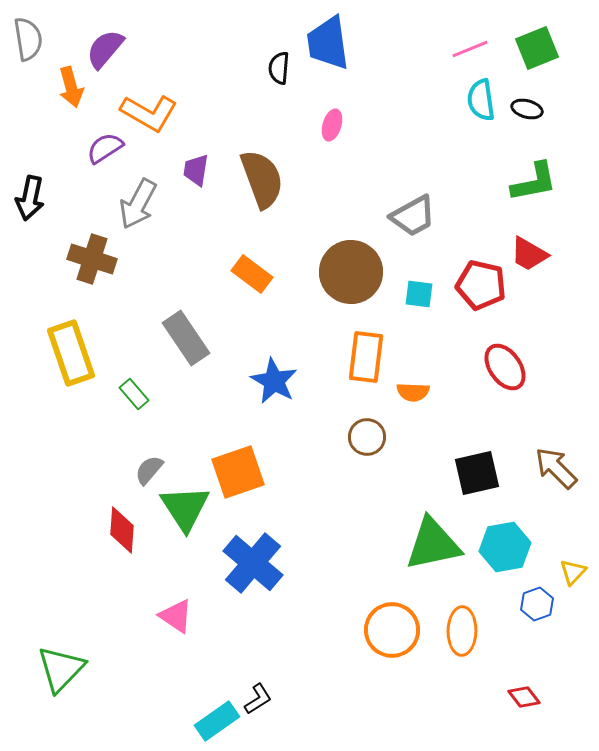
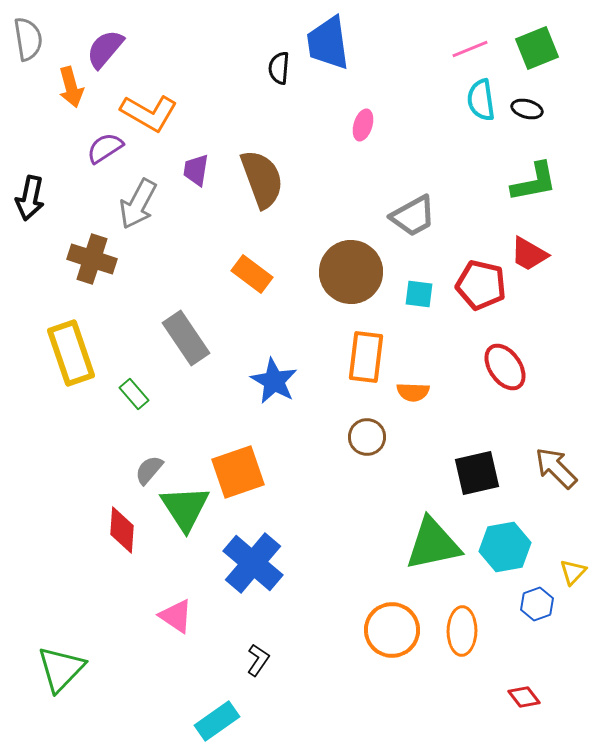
pink ellipse at (332, 125): moved 31 px right
black L-shape at (258, 699): moved 39 px up; rotated 24 degrees counterclockwise
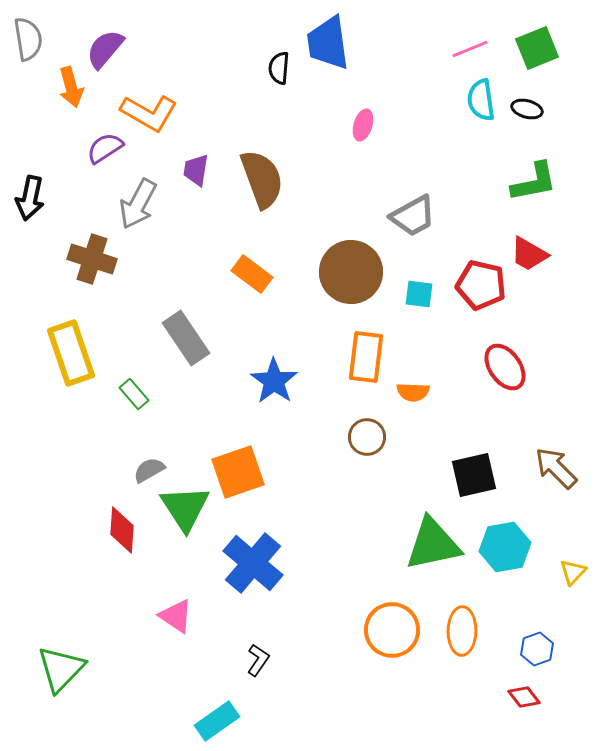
blue star at (274, 381): rotated 6 degrees clockwise
gray semicircle at (149, 470): rotated 20 degrees clockwise
black square at (477, 473): moved 3 px left, 2 px down
blue hexagon at (537, 604): moved 45 px down
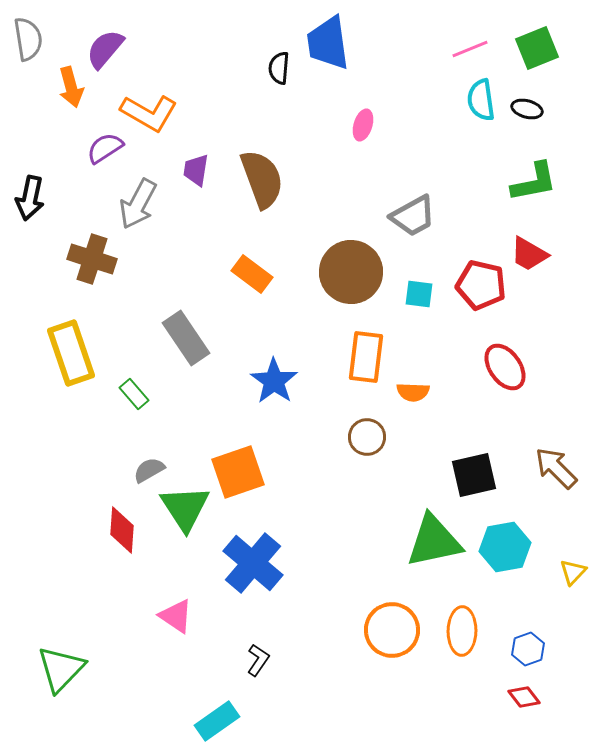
green triangle at (433, 544): moved 1 px right, 3 px up
blue hexagon at (537, 649): moved 9 px left
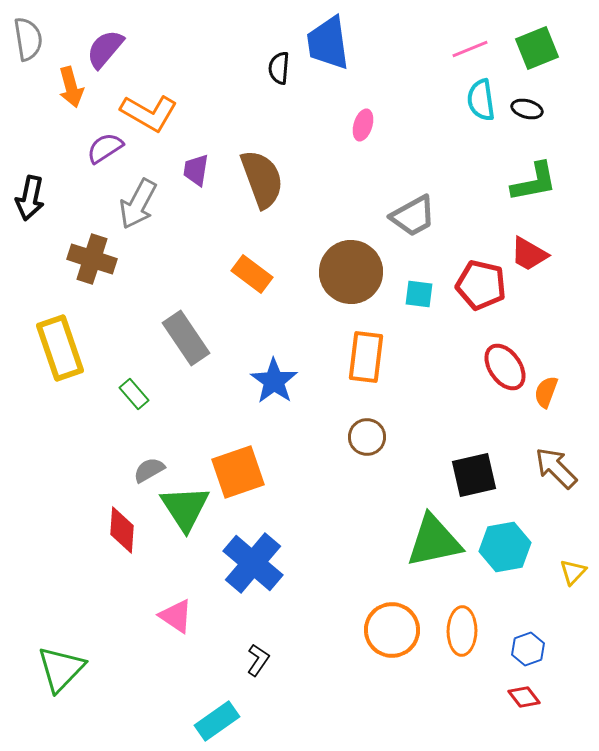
yellow rectangle at (71, 353): moved 11 px left, 5 px up
orange semicircle at (413, 392): moved 133 px right; rotated 108 degrees clockwise
